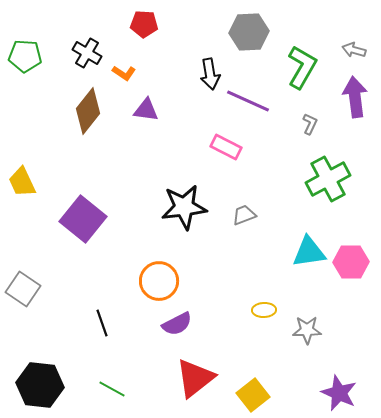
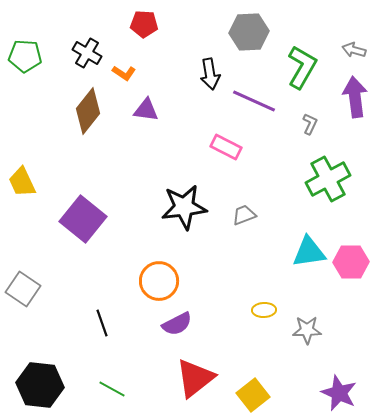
purple line: moved 6 px right
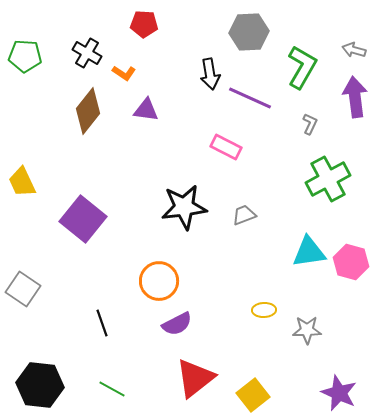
purple line: moved 4 px left, 3 px up
pink hexagon: rotated 16 degrees clockwise
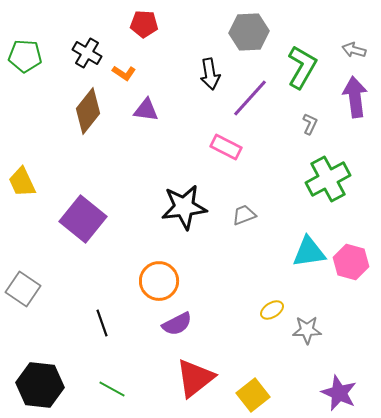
purple line: rotated 72 degrees counterclockwise
yellow ellipse: moved 8 px right; rotated 30 degrees counterclockwise
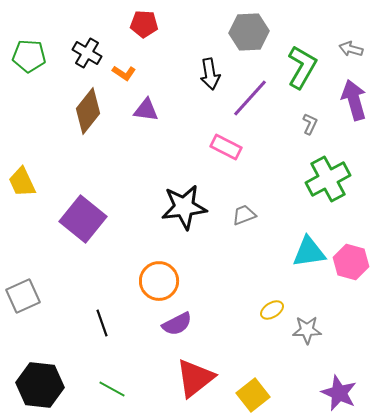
gray arrow: moved 3 px left, 1 px up
green pentagon: moved 4 px right
purple arrow: moved 1 px left, 3 px down; rotated 9 degrees counterclockwise
gray square: moved 7 px down; rotated 32 degrees clockwise
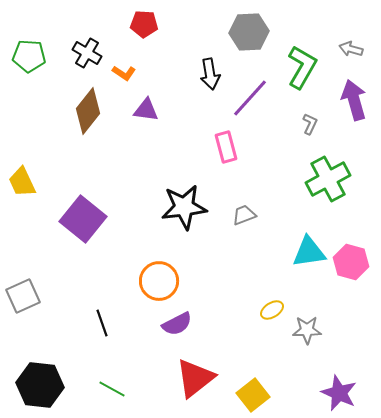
pink rectangle: rotated 48 degrees clockwise
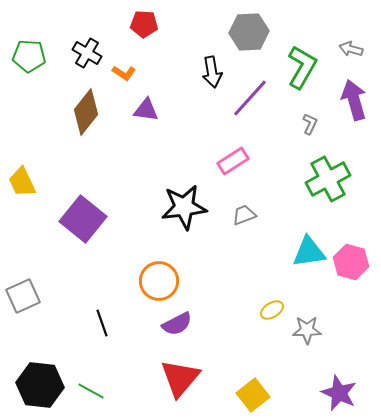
black arrow: moved 2 px right, 2 px up
brown diamond: moved 2 px left, 1 px down
pink rectangle: moved 7 px right, 14 px down; rotated 72 degrees clockwise
red triangle: moved 15 px left; rotated 12 degrees counterclockwise
green line: moved 21 px left, 2 px down
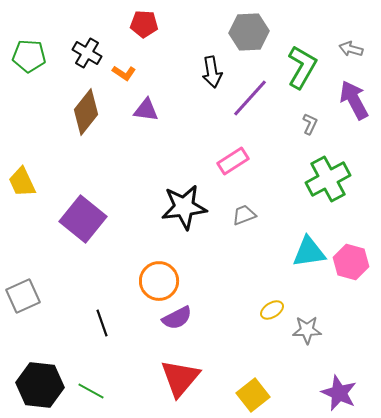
purple arrow: rotated 12 degrees counterclockwise
purple semicircle: moved 6 px up
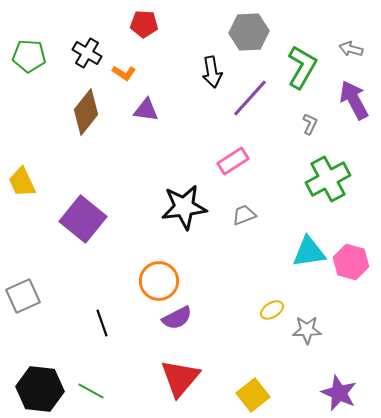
black hexagon: moved 4 px down
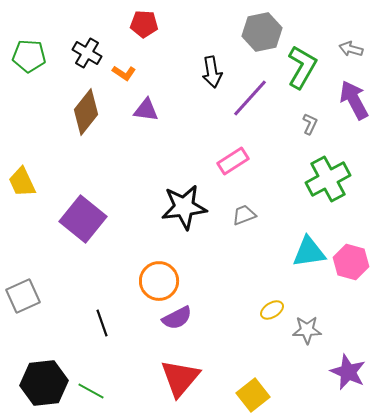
gray hexagon: moved 13 px right; rotated 9 degrees counterclockwise
black hexagon: moved 4 px right, 6 px up; rotated 12 degrees counterclockwise
purple star: moved 9 px right, 21 px up
